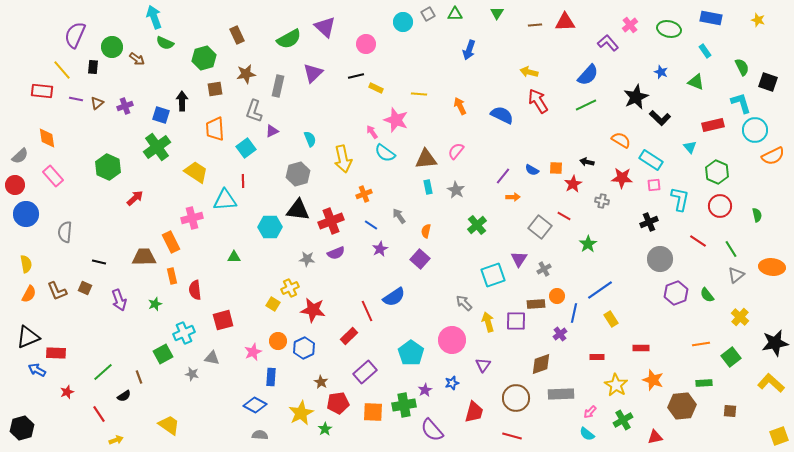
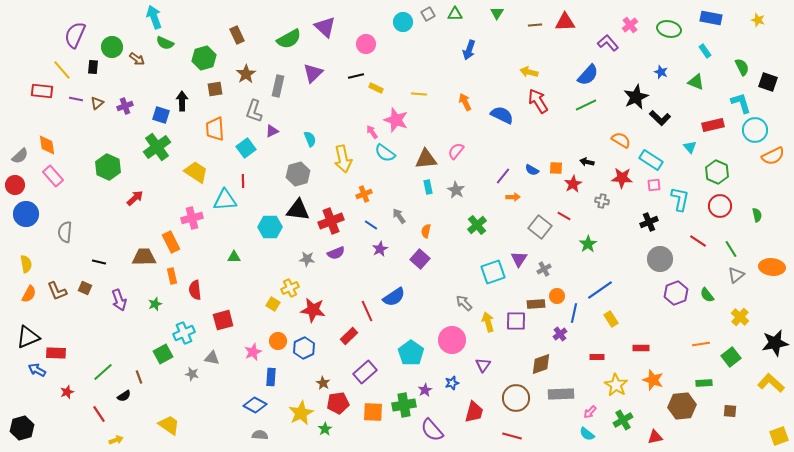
brown star at (246, 74): rotated 24 degrees counterclockwise
orange arrow at (460, 106): moved 5 px right, 4 px up
orange diamond at (47, 138): moved 7 px down
cyan square at (493, 275): moved 3 px up
brown star at (321, 382): moved 2 px right, 1 px down
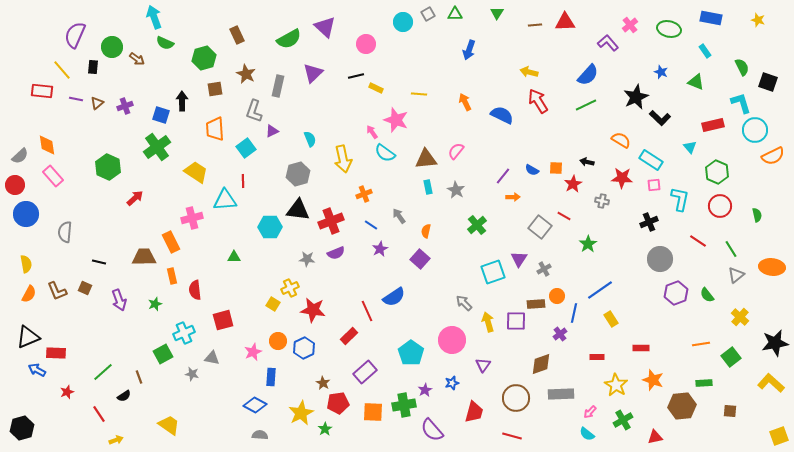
brown star at (246, 74): rotated 12 degrees counterclockwise
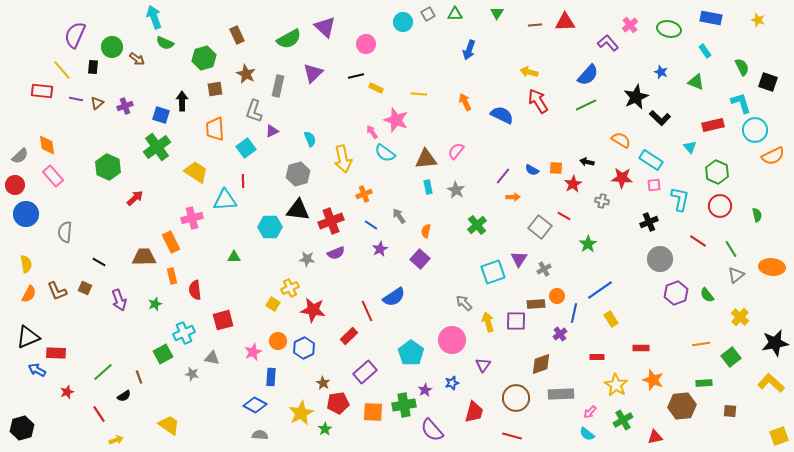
black line at (99, 262): rotated 16 degrees clockwise
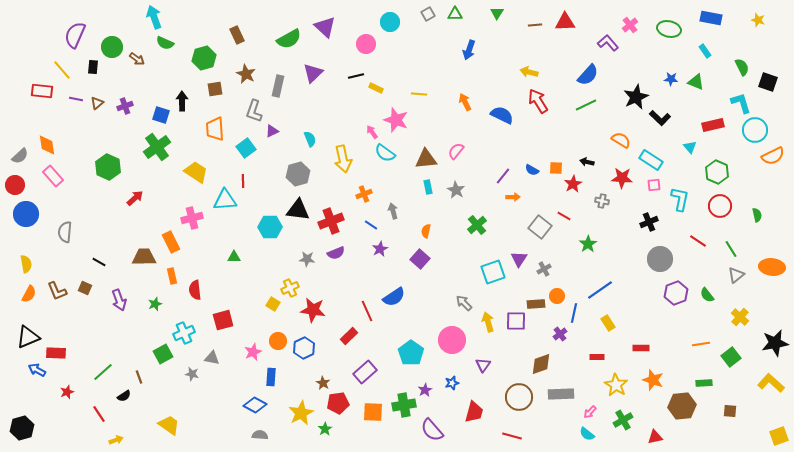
cyan circle at (403, 22): moved 13 px left
blue star at (661, 72): moved 10 px right, 7 px down; rotated 16 degrees counterclockwise
gray arrow at (399, 216): moved 6 px left, 5 px up; rotated 21 degrees clockwise
yellow rectangle at (611, 319): moved 3 px left, 4 px down
brown circle at (516, 398): moved 3 px right, 1 px up
